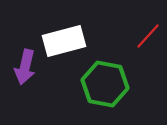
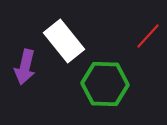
white rectangle: rotated 66 degrees clockwise
green hexagon: rotated 9 degrees counterclockwise
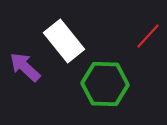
purple arrow: rotated 120 degrees clockwise
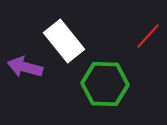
purple arrow: rotated 28 degrees counterclockwise
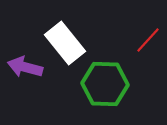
red line: moved 4 px down
white rectangle: moved 1 px right, 2 px down
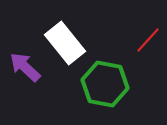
purple arrow: rotated 28 degrees clockwise
green hexagon: rotated 9 degrees clockwise
